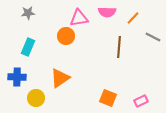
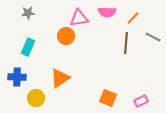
brown line: moved 7 px right, 4 px up
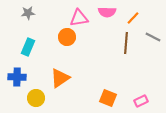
orange circle: moved 1 px right, 1 px down
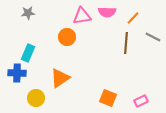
pink triangle: moved 3 px right, 2 px up
cyan rectangle: moved 6 px down
blue cross: moved 4 px up
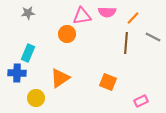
orange circle: moved 3 px up
orange square: moved 16 px up
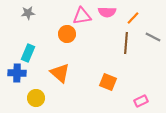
orange triangle: moved 5 px up; rotated 45 degrees counterclockwise
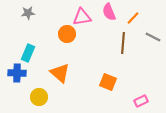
pink semicircle: moved 2 px right; rotated 66 degrees clockwise
pink triangle: moved 1 px down
brown line: moved 3 px left
yellow circle: moved 3 px right, 1 px up
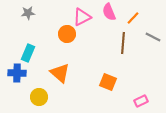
pink triangle: rotated 18 degrees counterclockwise
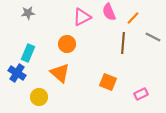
orange circle: moved 10 px down
blue cross: rotated 30 degrees clockwise
pink rectangle: moved 7 px up
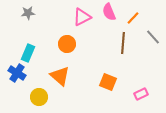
gray line: rotated 21 degrees clockwise
orange triangle: moved 3 px down
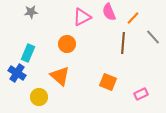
gray star: moved 3 px right, 1 px up
